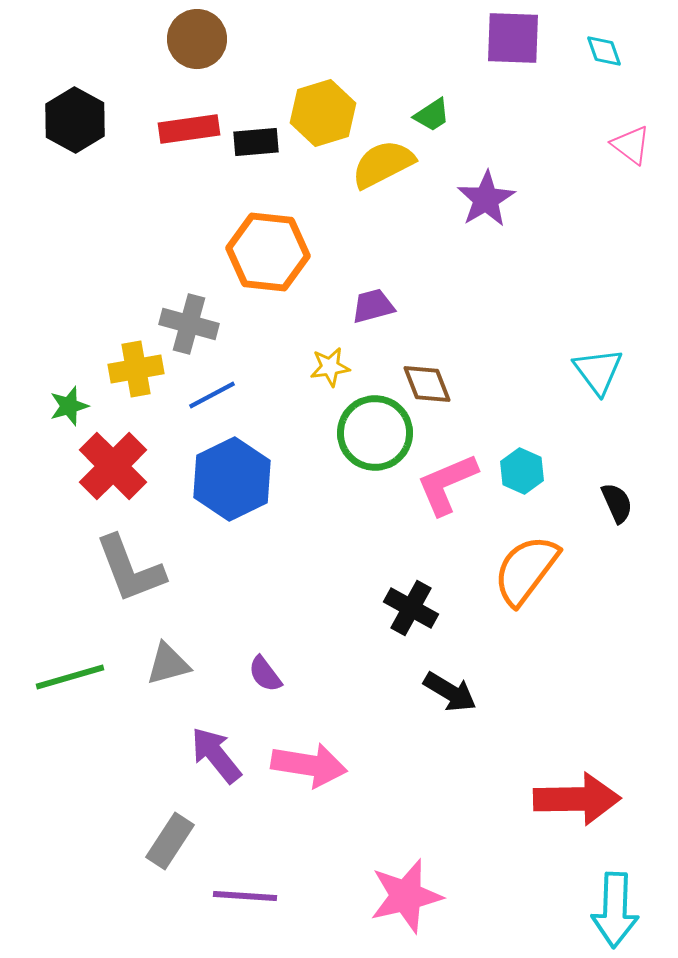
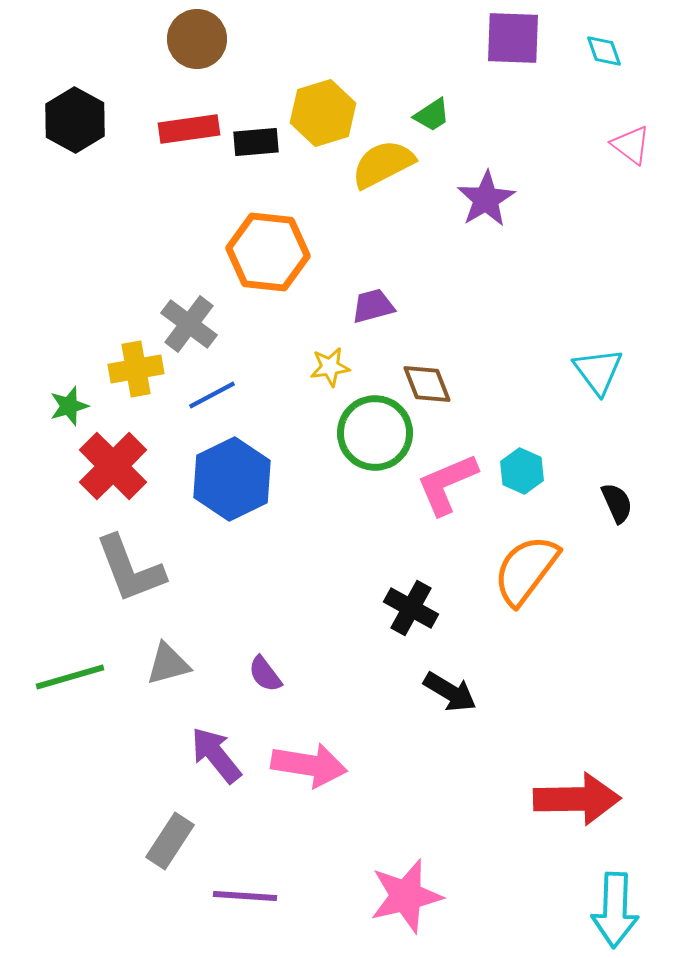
gray cross: rotated 22 degrees clockwise
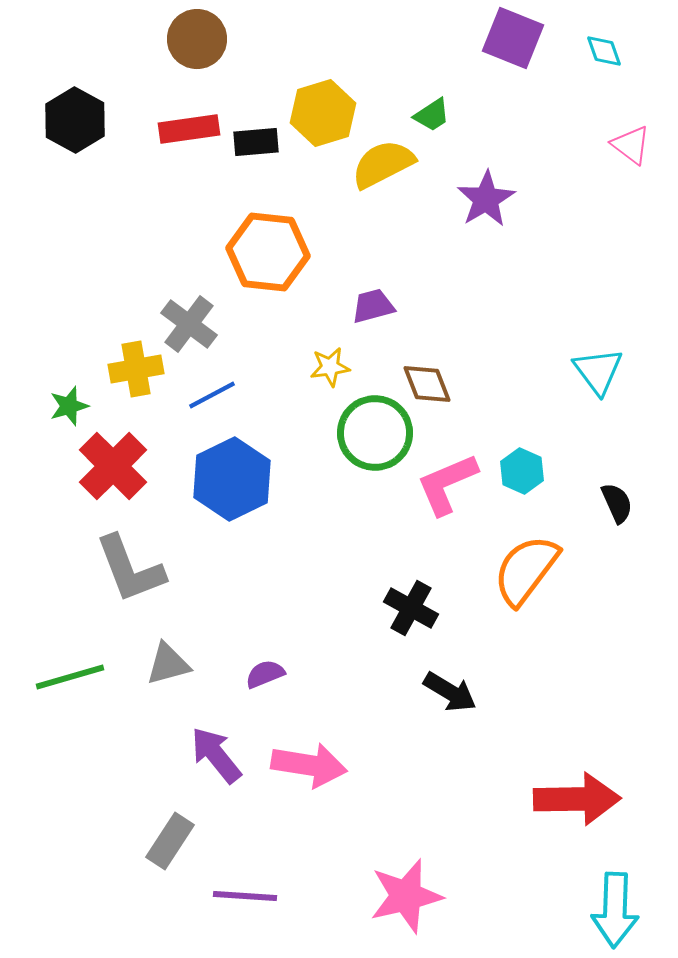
purple square: rotated 20 degrees clockwise
purple semicircle: rotated 105 degrees clockwise
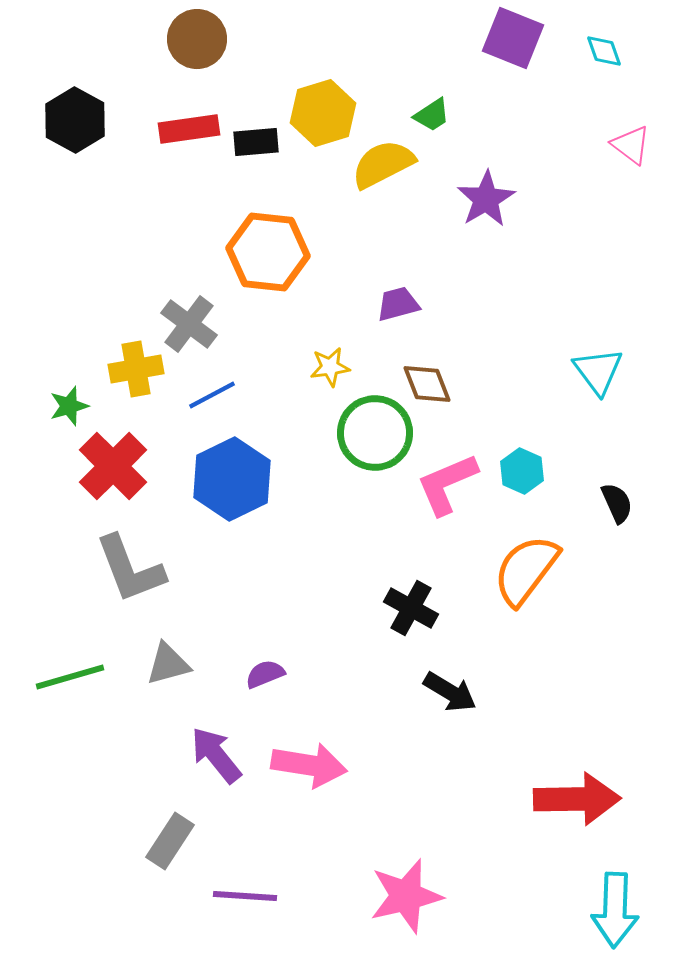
purple trapezoid: moved 25 px right, 2 px up
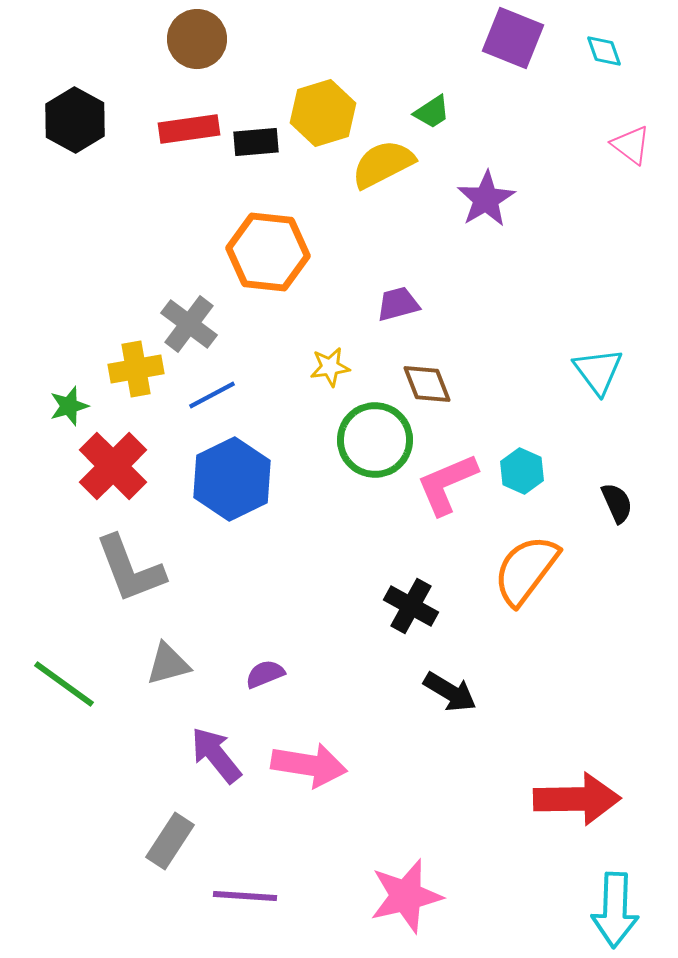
green trapezoid: moved 3 px up
green circle: moved 7 px down
black cross: moved 2 px up
green line: moved 6 px left, 7 px down; rotated 52 degrees clockwise
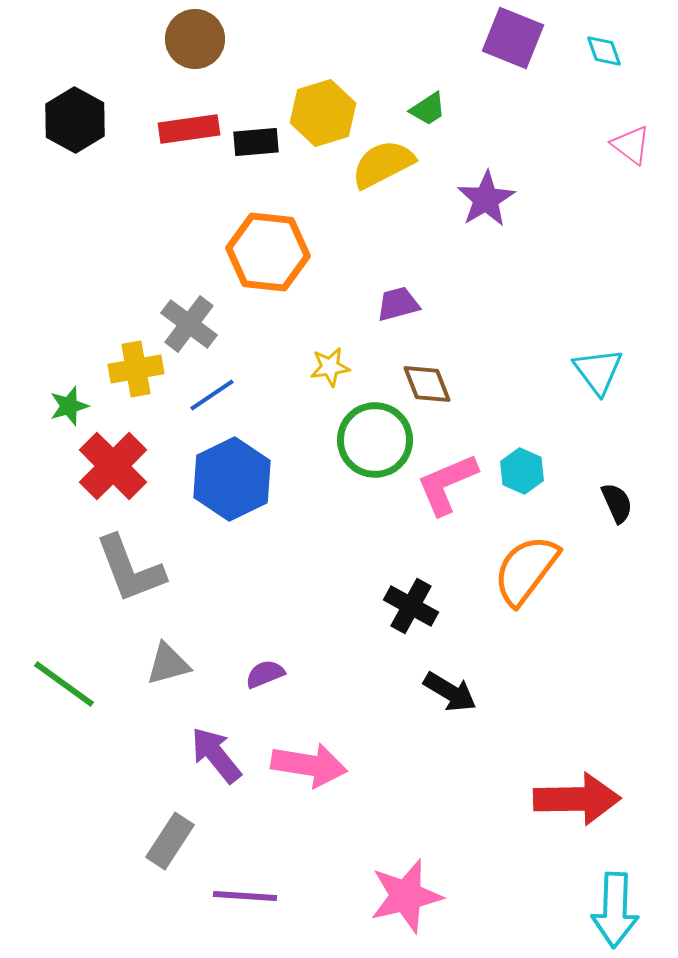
brown circle: moved 2 px left
green trapezoid: moved 4 px left, 3 px up
blue line: rotated 6 degrees counterclockwise
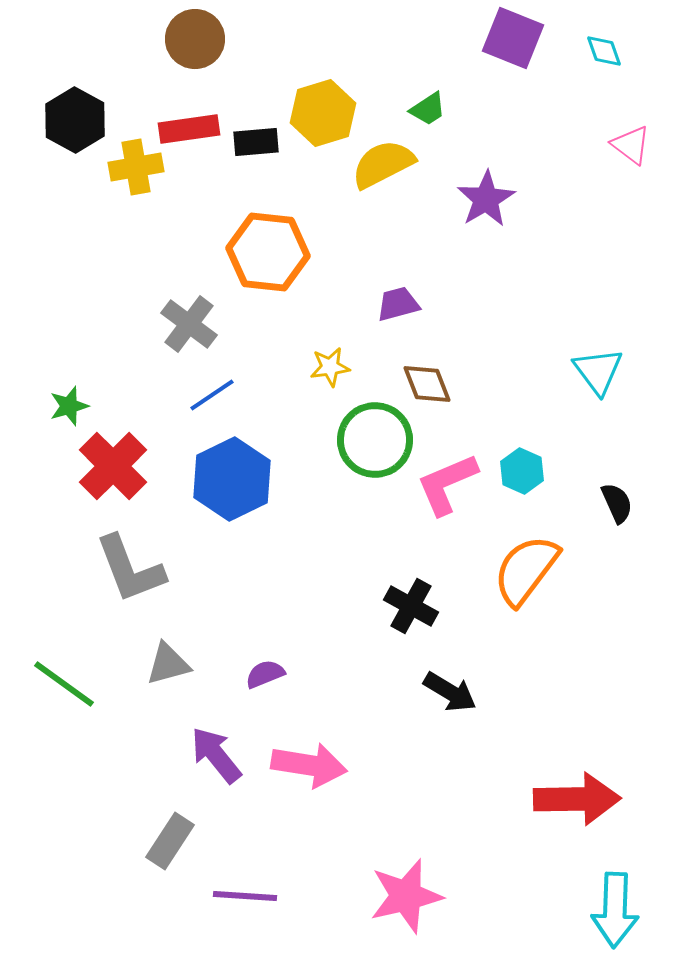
yellow cross: moved 202 px up
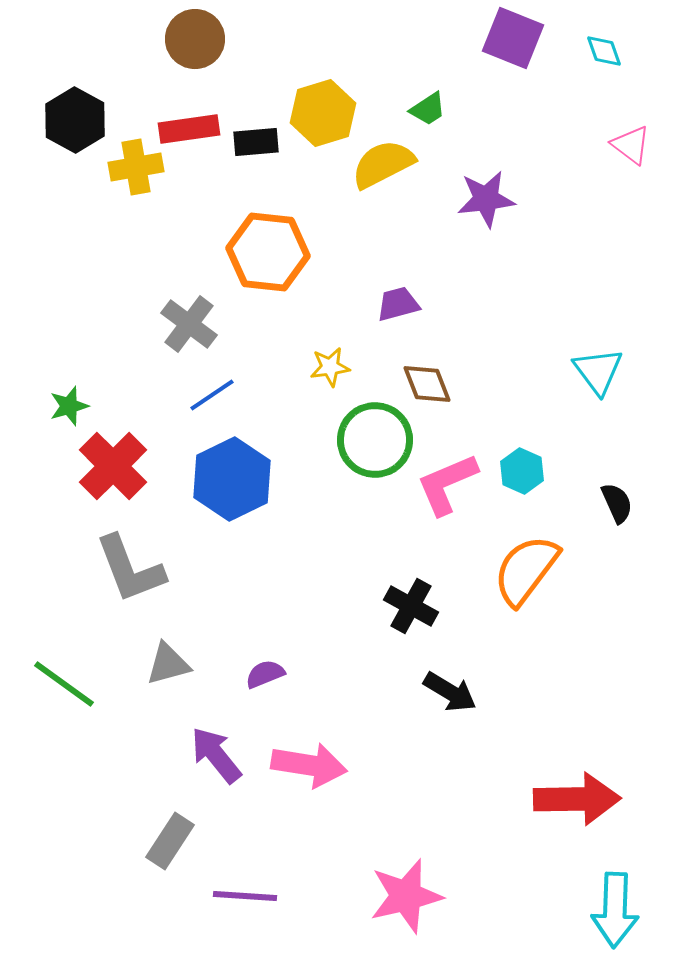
purple star: rotated 24 degrees clockwise
